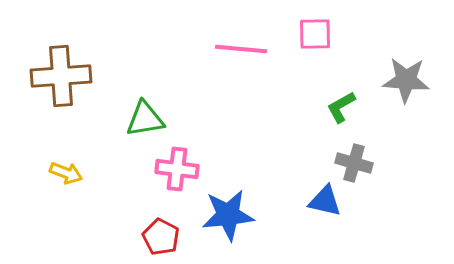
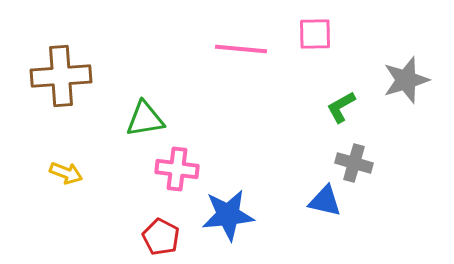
gray star: rotated 21 degrees counterclockwise
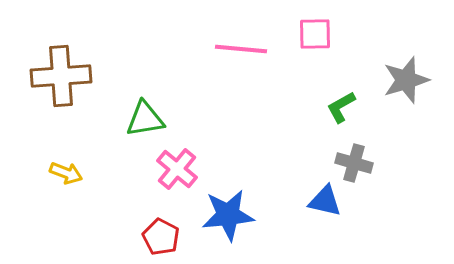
pink cross: rotated 33 degrees clockwise
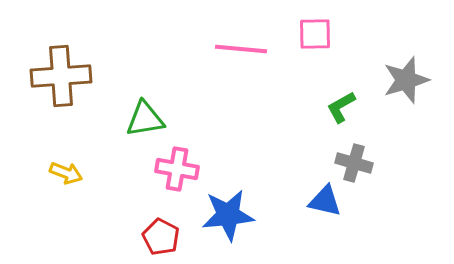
pink cross: rotated 30 degrees counterclockwise
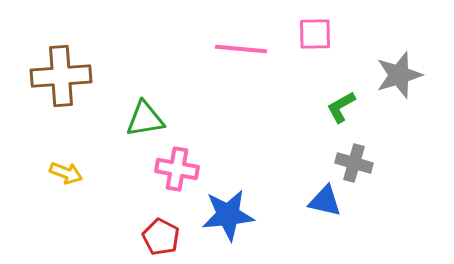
gray star: moved 7 px left, 5 px up
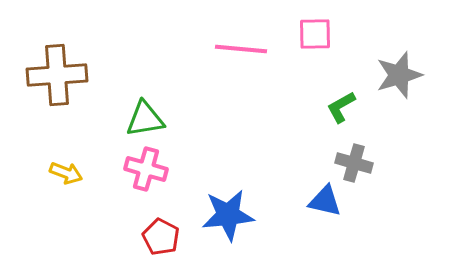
brown cross: moved 4 px left, 1 px up
pink cross: moved 31 px left; rotated 6 degrees clockwise
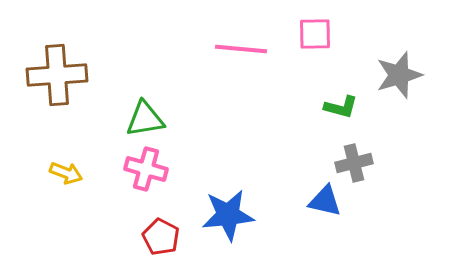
green L-shape: rotated 136 degrees counterclockwise
gray cross: rotated 30 degrees counterclockwise
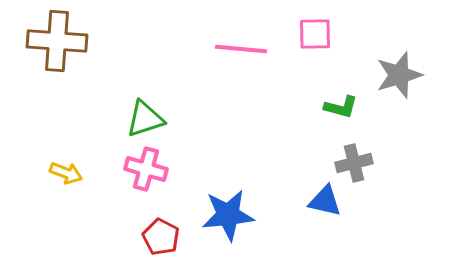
brown cross: moved 34 px up; rotated 8 degrees clockwise
green triangle: rotated 9 degrees counterclockwise
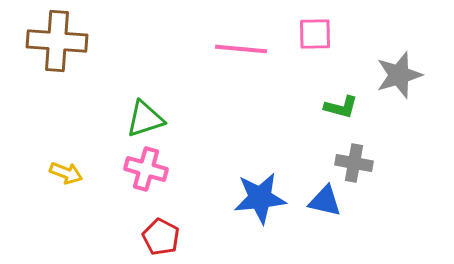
gray cross: rotated 24 degrees clockwise
blue star: moved 32 px right, 17 px up
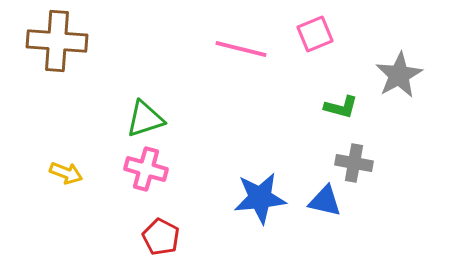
pink square: rotated 21 degrees counterclockwise
pink line: rotated 9 degrees clockwise
gray star: rotated 12 degrees counterclockwise
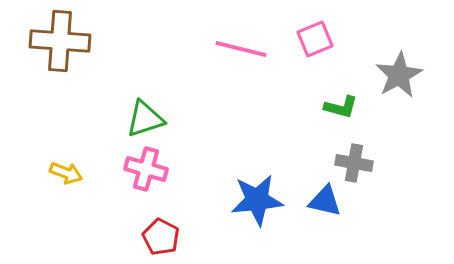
pink square: moved 5 px down
brown cross: moved 3 px right
blue star: moved 3 px left, 2 px down
